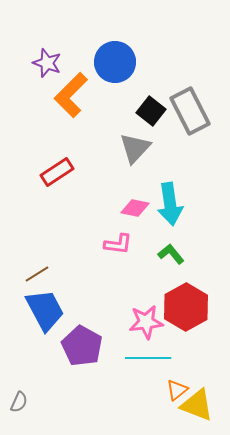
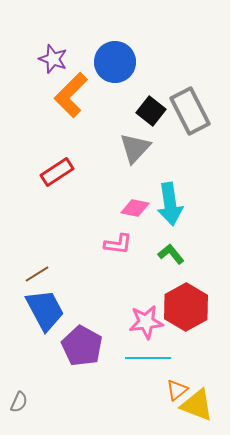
purple star: moved 6 px right, 4 px up
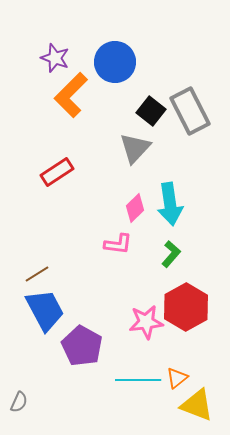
purple star: moved 2 px right, 1 px up
pink diamond: rotated 56 degrees counterclockwise
green L-shape: rotated 80 degrees clockwise
cyan line: moved 10 px left, 22 px down
orange triangle: moved 12 px up
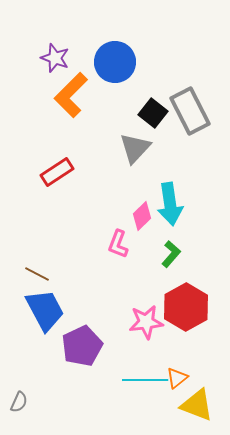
black square: moved 2 px right, 2 px down
pink diamond: moved 7 px right, 8 px down
pink L-shape: rotated 104 degrees clockwise
brown line: rotated 60 degrees clockwise
purple pentagon: rotated 18 degrees clockwise
cyan line: moved 7 px right
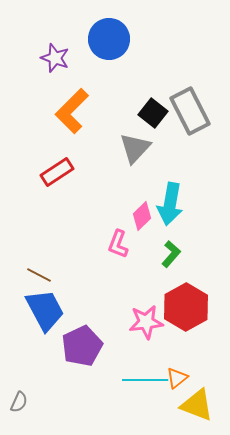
blue circle: moved 6 px left, 23 px up
orange L-shape: moved 1 px right, 16 px down
cyan arrow: rotated 18 degrees clockwise
brown line: moved 2 px right, 1 px down
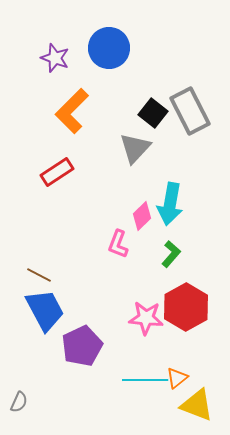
blue circle: moved 9 px down
pink star: moved 4 px up; rotated 12 degrees clockwise
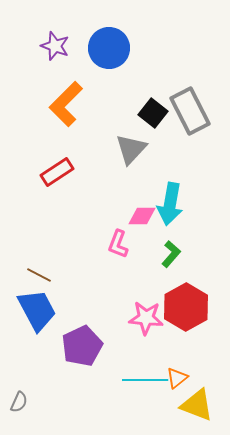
purple star: moved 12 px up
orange L-shape: moved 6 px left, 7 px up
gray triangle: moved 4 px left, 1 px down
pink diamond: rotated 44 degrees clockwise
blue trapezoid: moved 8 px left
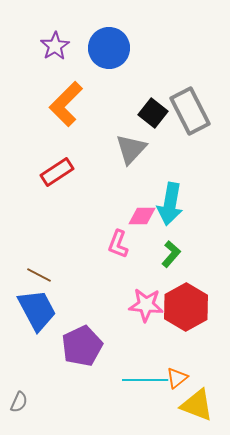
purple star: rotated 20 degrees clockwise
pink star: moved 13 px up
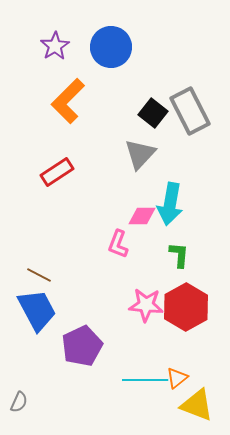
blue circle: moved 2 px right, 1 px up
orange L-shape: moved 2 px right, 3 px up
gray triangle: moved 9 px right, 5 px down
green L-shape: moved 8 px right, 1 px down; rotated 36 degrees counterclockwise
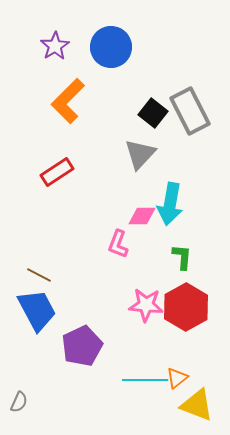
green L-shape: moved 3 px right, 2 px down
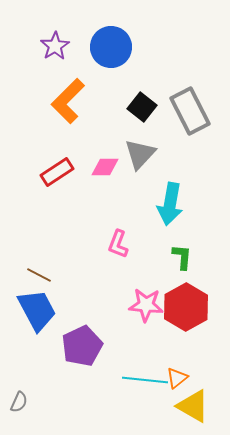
black square: moved 11 px left, 6 px up
pink diamond: moved 37 px left, 49 px up
cyan line: rotated 6 degrees clockwise
yellow triangle: moved 4 px left, 1 px down; rotated 9 degrees clockwise
